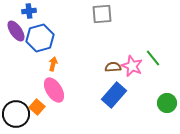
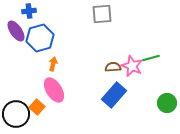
green line: moved 2 px left; rotated 66 degrees counterclockwise
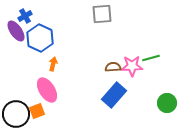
blue cross: moved 4 px left, 5 px down; rotated 24 degrees counterclockwise
blue hexagon: rotated 20 degrees counterclockwise
pink star: rotated 25 degrees counterclockwise
pink ellipse: moved 7 px left
orange square: moved 4 px down; rotated 28 degrees clockwise
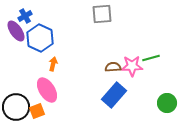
black circle: moved 7 px up
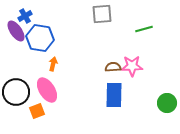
blue hexagon: rotated 16 degrees counterclockwise
green line: moved 7 px left, 29 px up
blue rectangle: rotated 40 degrees counterclockwise
black circle: moved 15 px up
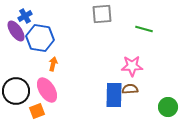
green line: rotated 30 degrees clockwise
brown semicircle: moved 17 px right, 22 px down
black circle: moved 1 px up
green circle: moved 1 px right, 4 px down
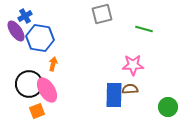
gray square: rotated 10 degrees counterclockwise
pink star: moved 1 px right, 1 px up
black circle: moved 13 px right, 7 px up
